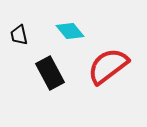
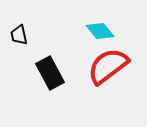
cyan diamond: moved 30 px right
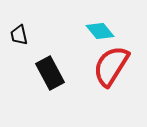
red semicircle: moved 3 px right; rotated 21 degrees counterclockwise
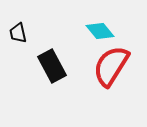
black trapezoid: moved 1 px left, 2 px up
black rectangle: moved 2 px right, 7 px up
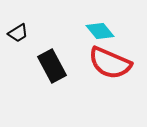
black trapezoid: rotated 110 degrees counterclockwise
red semicircle: moved 1 px left, 3 px up; rotated 99 degrees counterclockwise
